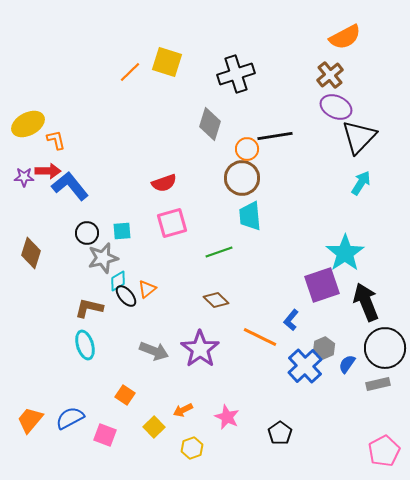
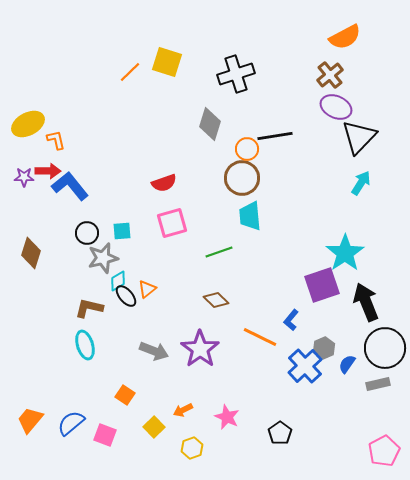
blue semicircle at (70, 418): moved 1 px right, 5 px down; rotated 12 degrees counterclockwise
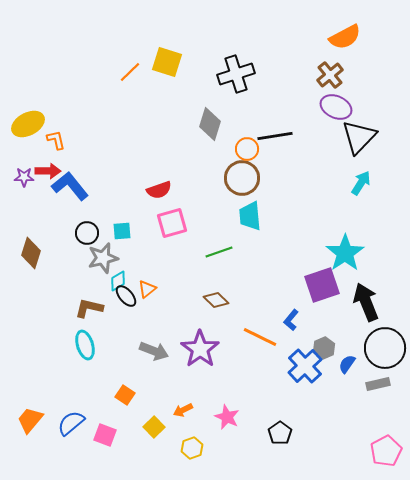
red semicircle at (164, 183): moved 5 px left, 7 px down
pink pentagon at (384, 451): moved 2 px right
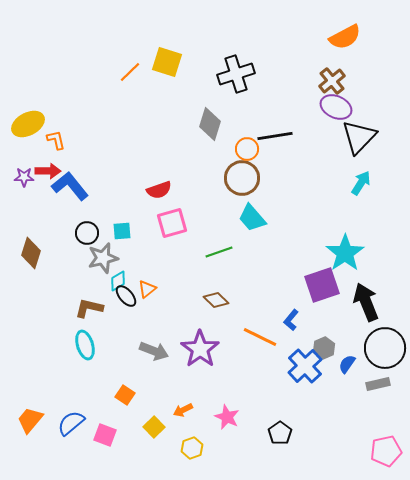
brown cross at (330, 75): moved 2 px right, 6 px down
cyan trapezoid at (250, 216): moved 2 px right, 2 px down; rotated 36 degrees counterclockwise
pink pentagon at (386, 451): rotated 16 degrees clockwise
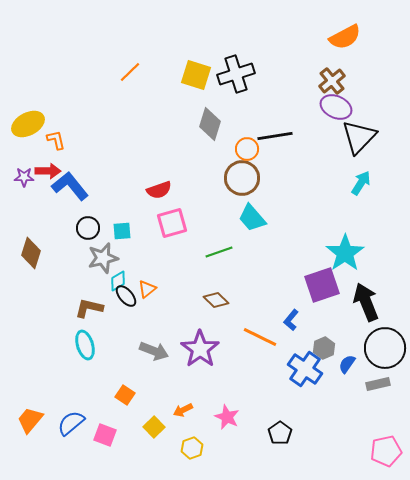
yellow square at (167, 62): moved 29 px right, 13 px down
black circle at (87, 233): moved 1 px right, 5 px up
blue cross at (305, 366): moved 3 px down; rotated 12 degrees counterclockwise
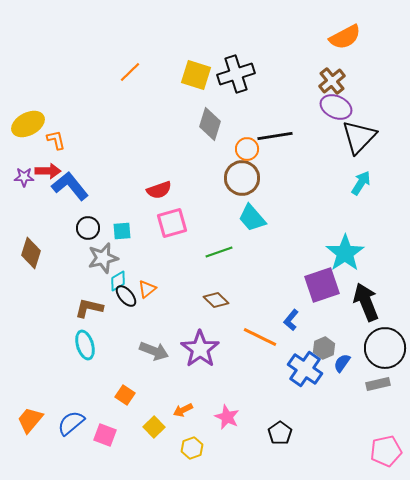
blue semicircle at (347, 364): moved 5 px left, 1 px up
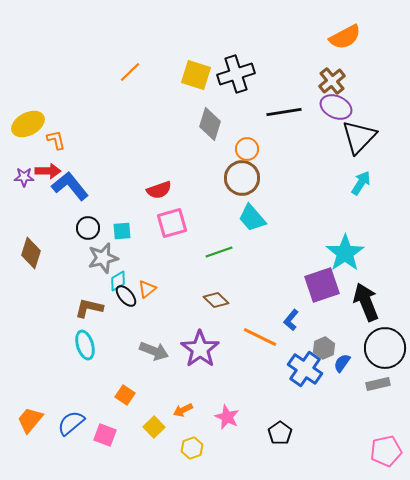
black line at (275, 136): moved 9 px right, 24 px up
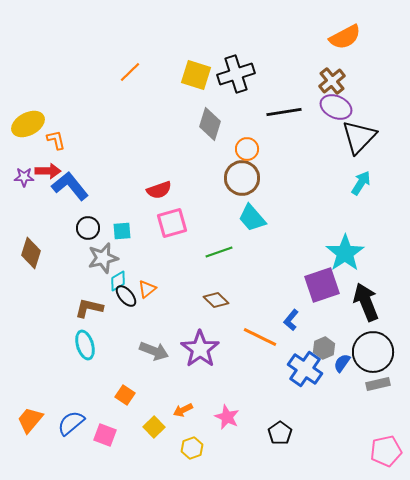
black circle at (385, 348): moved 12 px left, 4 px down
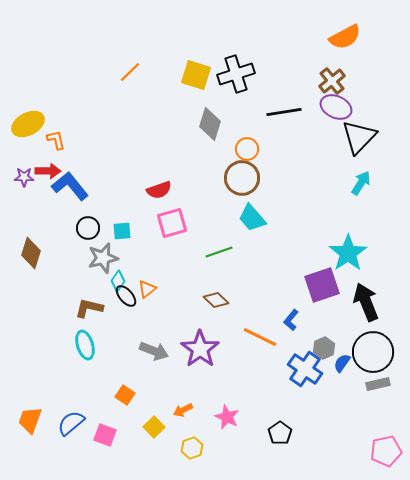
cyan star at (345, 253): moved 3 px right
cyan diamond at (118, 281): rotated 25 degrees counterclockwise
orange trapezoid at (30, 420): rotated 20 degrees counterclockwise
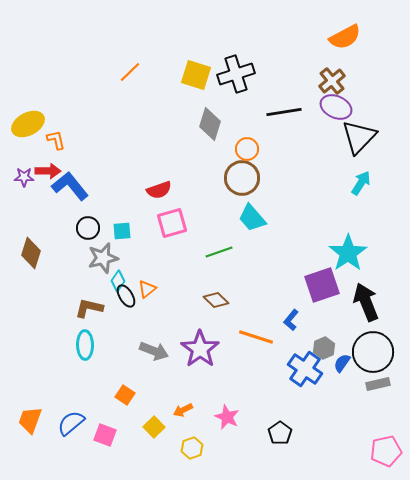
black ellipse at (126, 296): rotated 10 degrees clockwise
orange line at (260, 337): moved 4 px left; rotated 8 degrees counterclockwise
cyan ellipse at (85, 345): rotated 16 degrees clockwise
